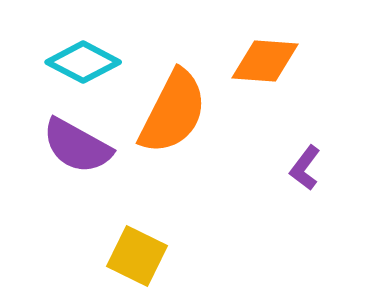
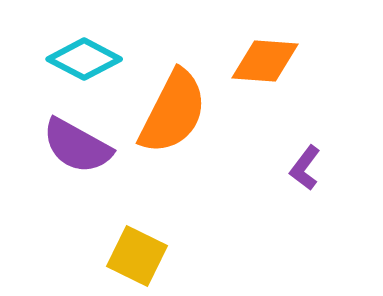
cyan diamond: moved 1 px right, 3 px up
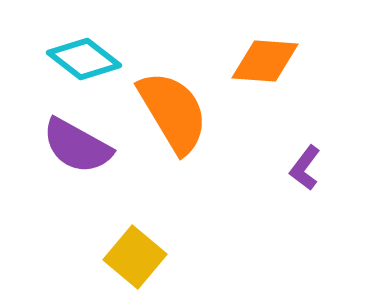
cyan diamond: rotated 10 degrees clockwise
orange semicircle: rotated 58 degrees counterclockwise
yellow square: moved 2 px left, 1 px down; rotated 14 degrees clockwise
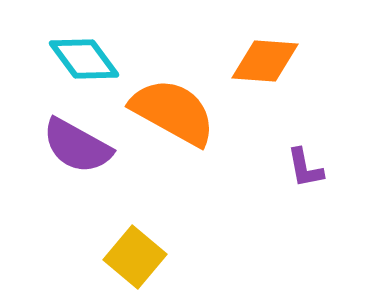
cyan diamond: rotated 16 degrees clockwise
orange semicircle: rotated 30 degrees counterclockwise
purple L-shape: rotated 48 degrees counterclockwise
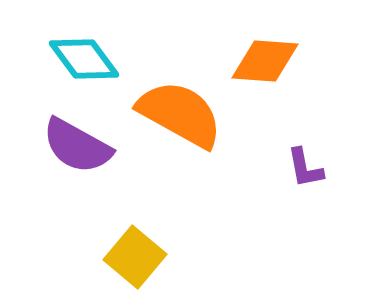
orange semicircle: moved 7 px right, 2 px down
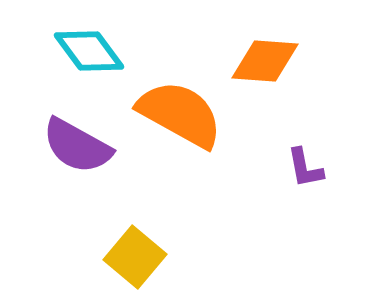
cyan diamond: moved 5 px right, 8 px up
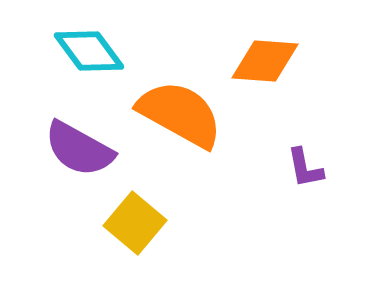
purple semicircle: moved 2 px right, 3 px down
yellow square: moved 34 px up
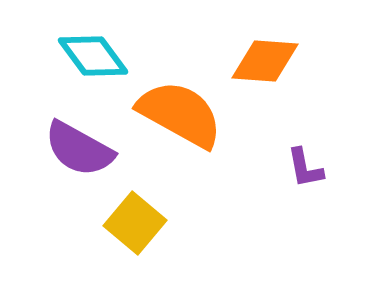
cyan diamond: moved 4 px right, 5 px down
